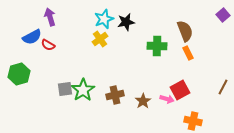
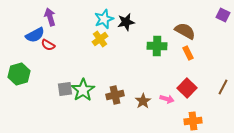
purple square: rotated 24 degrees counterclockwise
brown semicircle: rotated 40 degrees counterclockwise
blue semicircle: moved 3 px right, 2 px up
red square: moved 7 px right, 2 px up; rotated 18 degrees counterclockwise
orange cross: rotated 18 degrees counterclockwise
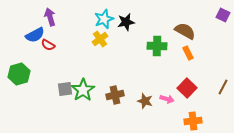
brown star: moved 2 px right; rotated 21 degrees counterclockwise
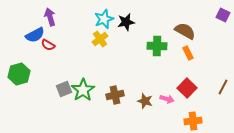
gray square: moved 1 px left; rotated 14 degrees counterclockwise
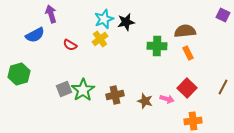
purple arrow: moved 1 px right, 3 px up
brown semicircle: rotated 35 degrees counterclockwise
red semicircle: moved 22 px right
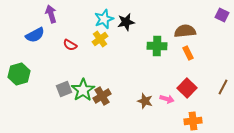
purple square: moved 1 px left
brown cross: moved 13 px left, 1 px down; rotated 18 degrees counterclockwise
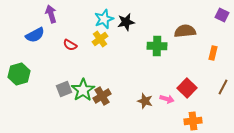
orange rectangle: moved 25 px right; rotated 40 degrees clockwise
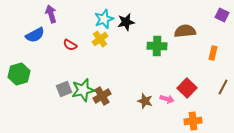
green star: rotated 20 degrees clockwise
